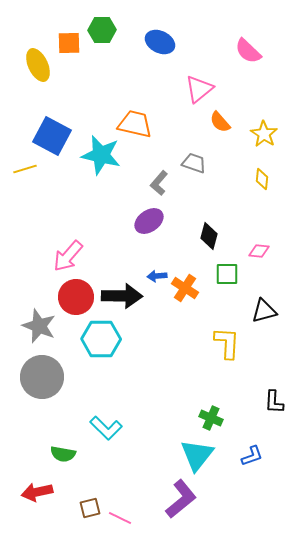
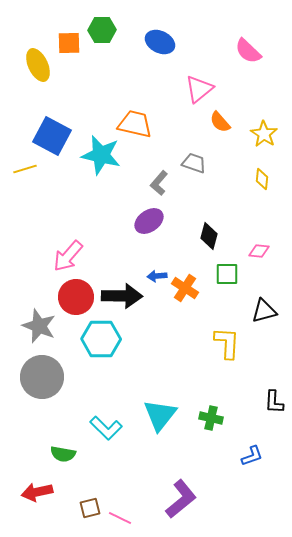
green cross: rotated 10 degrees counterclockwise
cyan triangle: moved 37 px left, 40 px up
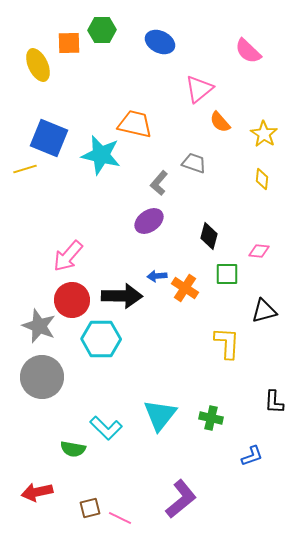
blue square: moved 3 px left, 2 px down; rotated 6 degrees counterclockwise
red circle: moved 4 px left, 3 px down
green semicircle: moved 10 px right, 5 px up
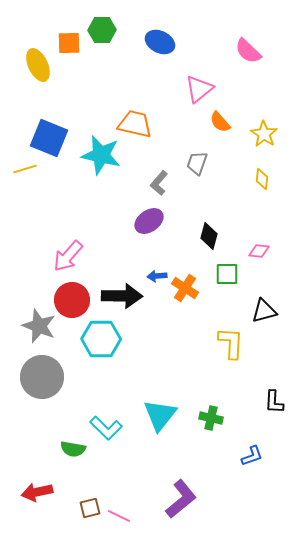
gray trapezoid: moved 3 px right; rotated 90 degrees counterclockwise
yellow L-shape: moved 4 px right
pink line: moved 1 px left, 2 px up
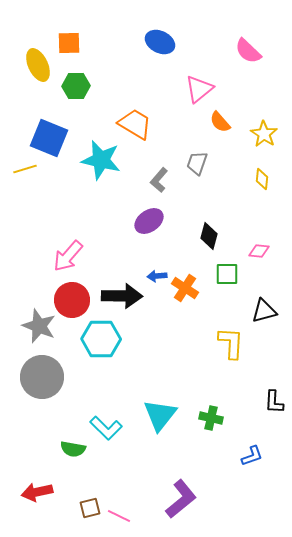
green hexagon: moved 26 px left, 56 px down
orange trapezoid: rotated 18 degrees clockwise
cyan star: moved 5 px down
gray L-shape: moved 3 px up
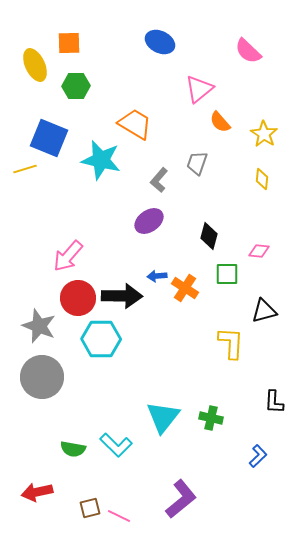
yellow ellipse: moved 3 px left
red circle: moved 6 px right, 2 px up
cyan triangle: moved 3 px right, 2 px down
cyan L-shape: moved 10 px right, 17 px down
blue L-shape: moved 6 px right; rotated 25 degrees counterclockwise
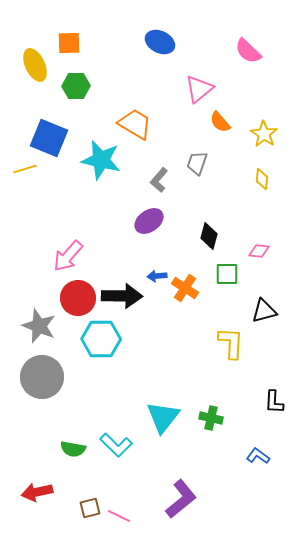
blue L-shape: rotated 100 degrees counterclockwise
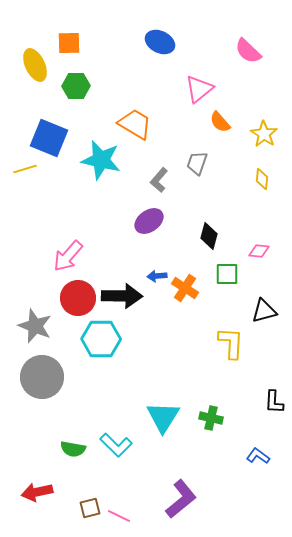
gray star: moved 4 px left
cyan triangle: rotated 6 degrees counterclockwise
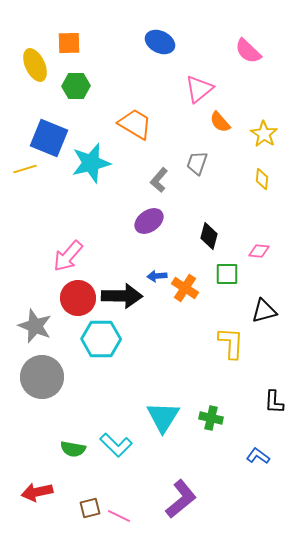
cyan star: moved 10 px left, 3 px down; rotated 27 degrees counterclockwise
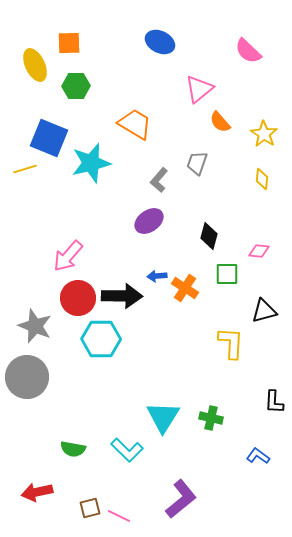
gray circle: moved 15 px left
cyan L-shape: moved 11 px right, 5 px down
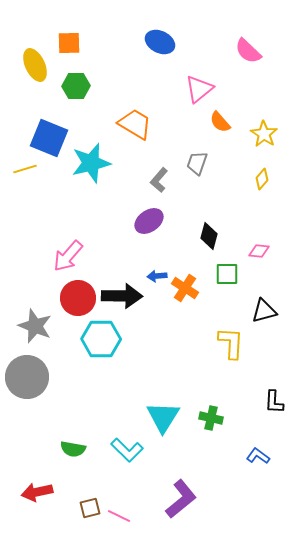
yellow diamond: rotated 35 degrees clockwise
